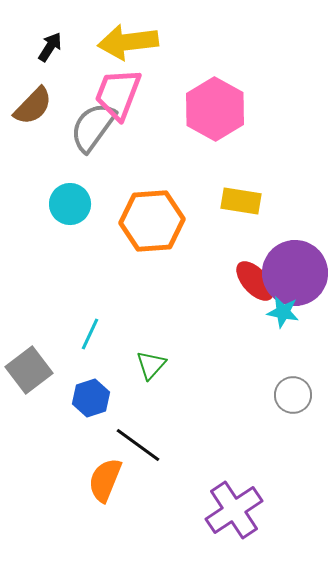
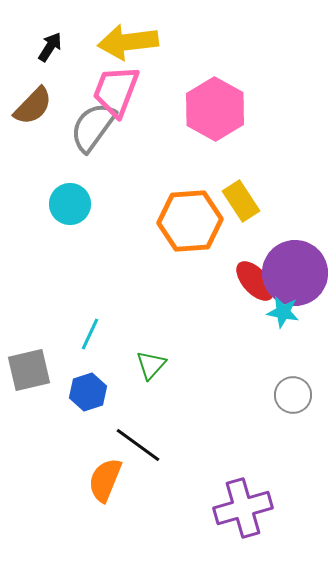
pink trapezoid: moved 2 px left, 3 px up
yellow rectangle: rotated 48 degrees clockwise
orange hexagon: moved 38 px right
gray square: rotated 24 degrees clockwise
blue hexagon: moved 3 px left, 6 px up
purple cross: moved 9 px right, 2 px up; rotated 18 degrees clockwise
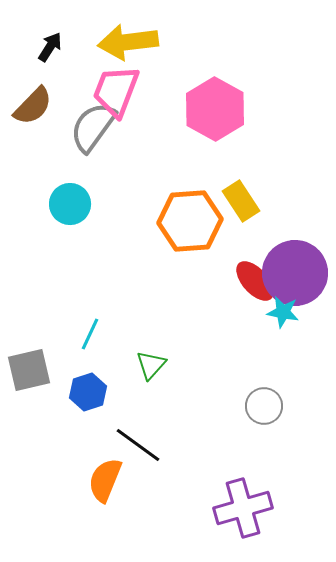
gray circle: moved 29 px left, 11 px down
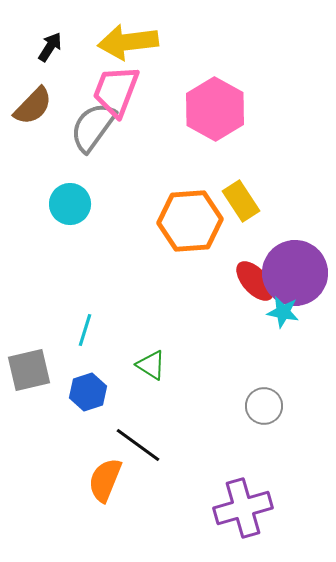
cyan line: moved 5 px left, 4 px up; rotated 8 degrees counterclockwise
green triangle: rotated 40 degrees counterclockwise
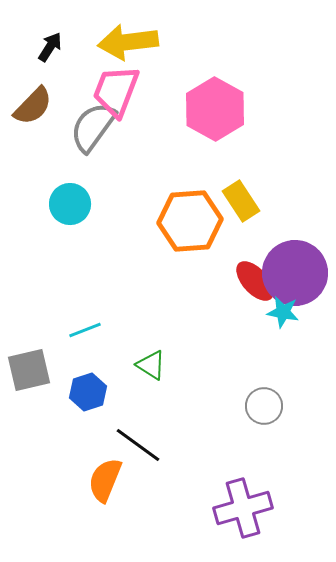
cyan line: rotated 52 degrees clockwise
